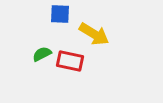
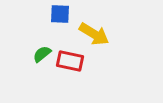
green semicircle: rotated 12 degrees counterclockwise
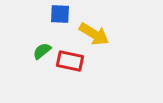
green semicircle: moved 3 px up
